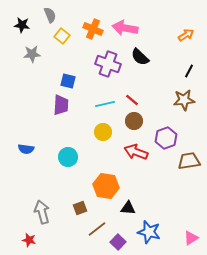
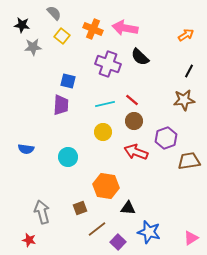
gray semicircle: moved 4 px right, 2 px up; rotated 21 degrees counterclockwise
gray star: moved 1 px right, 7 px up
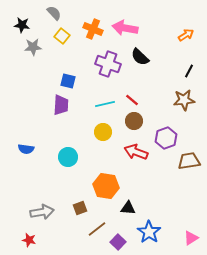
gray arrow: rotated 95 degrees clockwise
blue star: rotated 20 degrees clockwise
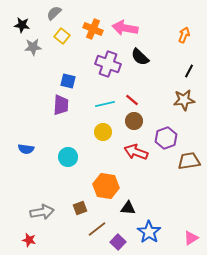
gray semicircle: rotated 91 degrees counterclockwise
orange arrow: moved 2 px left; rotated 35 degrees counterclockwise
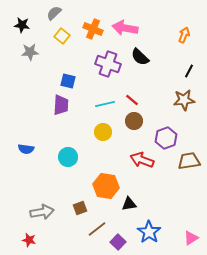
gray star: moved 3 px left, 5 px down
red arrow: moved 6 px right, 8 px down
black triangle: moved 1 px right, 4 px up; rotated 14 degrees counterclockwise
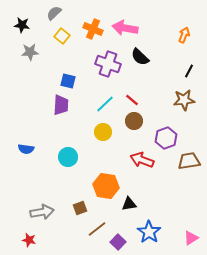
cyan line: rotated 30 degrees counterclockwise
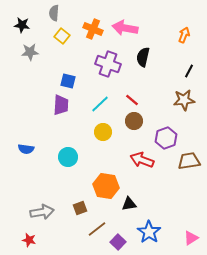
gray semicircle: rotated 42 degrees counterclockwise
black semicircle: moved 3 px right; rotated 60 degrees clockwise
cyan line: moved 5 px left
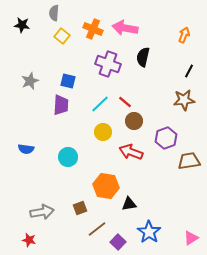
gray star: moved 29 px down; rotated 18 degrees counterclockwise
red line: moved 7 px left, 2 px down
red arrow: moved 11 px left, 8 px up
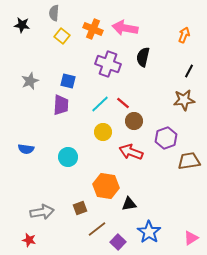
red line: moved 2 px left, 1 px down
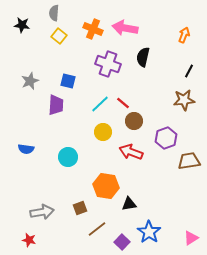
yellow square: moved 3 px left
purple trapezoid: moved 5 px left
purple square: moved 4 px right
